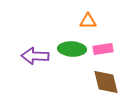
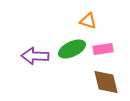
orange triangle: rotated 18 degrees clockwise
green ellipse: rotated 28 degrees counterclockwise
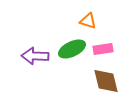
brown diamond: moved 1 px up
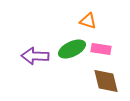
pink rectangle: moved 2 px left; rotated 18 degrees clockwise
